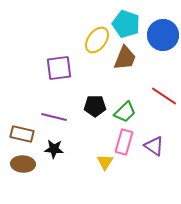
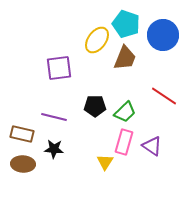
purple triangle: moved 2 px left
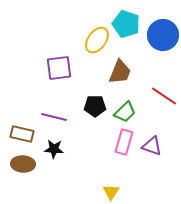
brown trapezoid: moved 5 px left, 14 px down
purple triangle: rotated 15 degrees counterclockwise
yellow triangle: moved 6 px right, 30 px down
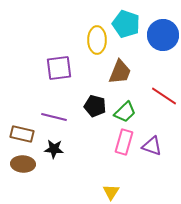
yellow ellipse: rotated 36 degrees counterclockwise
black pentagon: rotated 15 degrees clockwise
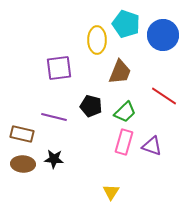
black pentagon: moved 4 px left
black star: moved 10 px down
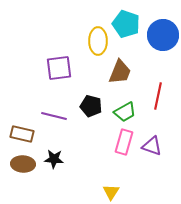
yellow ellipse: moved 1 px right, 1 px down
red line: moved 6 px left; rotated 68 degrees clockwise
green trapezoid: rotated 15 degrees clockwise
purple line: moved 1 px up
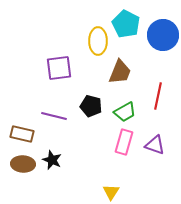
cyan pentagon: rotated 8 degrees clockwise
purple triangle: moved 3 px right, 1 px up
black star: moved 2 px left, 1 px down; rotated 18 degrees clockwise
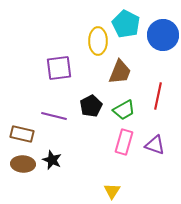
black pentagon: rotated 30 degrees clockwise
green trapezoid: moved 1 px left, 2 px up
yellow triangle: moved 1 px right, 1 px up
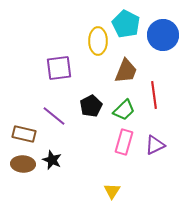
brown trapezoid: moved 6 px right, 1 px up
red line: moved 4 px left, 1 px up; rotated 20 degrees counterclockwise
green trapezoid: rotated 15 degrees counterclockwise
purple line: rotated 25 degrees clockwise
brown rectangle: moved 2 px right
purple triangle: rotated 45 degrees counterclockwise
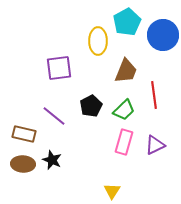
cyan pentagon: moved 1 px right, 2 px up; rotated 16 degrees clockwise
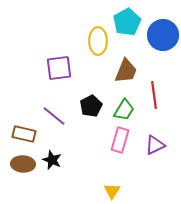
green trapezoid: rotated 15 degrees counterclockwise
pink rectangle: moved 4 px left, 2 px up
